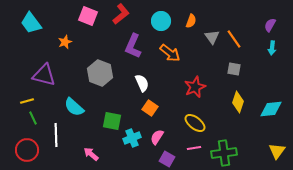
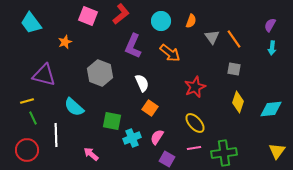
yellow ellipse: rotated 10 degrees clockwise
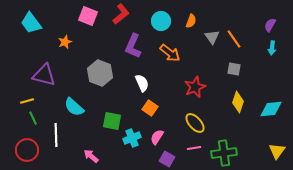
pink arrow: moved 2 px down
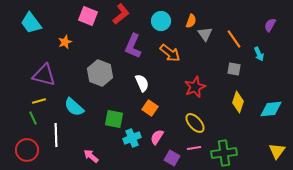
gray triangle: moved 7 px left, 3 px up
cyan arrow: moved 13 px left, 6 px down; rotated 32 degrees counterclockwise
yellow line: moved 12 px right
green square: moved 2 px right, 2 px up
purple square: moved 5 px right, 1 px up
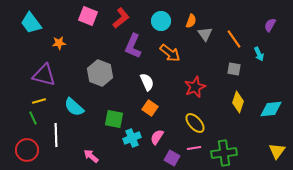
red L-shape: moved 4 px down
orange star: moved 6 px left, 1 px down; rotated 16 degrees clockwise
white semicircle: moved 5 px right, 1 px up
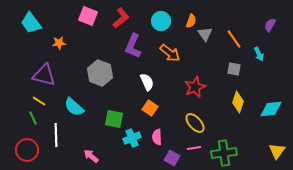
yellow line: rotated 48 degrees clockwise
pink semicircle: rotated 35 degrees counterclockwise
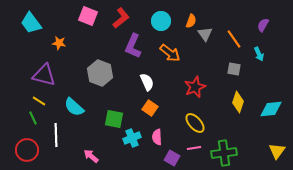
purple semicircle: moved 7 px left
orange star: rotated 16 degrees clockwise
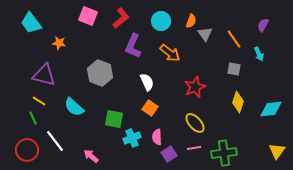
white line: moved 1 px left, 6 px down; rotated 35 degrees counterclockwise
purple square: moved 3 px left, 4 px up; rotated 28 degrees clockwise
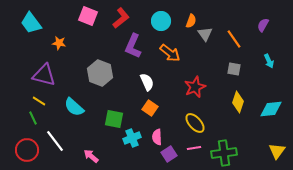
cyan arrow: moved 10 px right, 7 px down
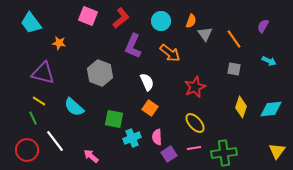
purple semicircle: moved 1 px down
cyan arrow: rotated 40 degrees counterclockwise
purple triangle: moved 1 px left, 2 px up
yellow diamond: moved 3 px right, 5 px down
